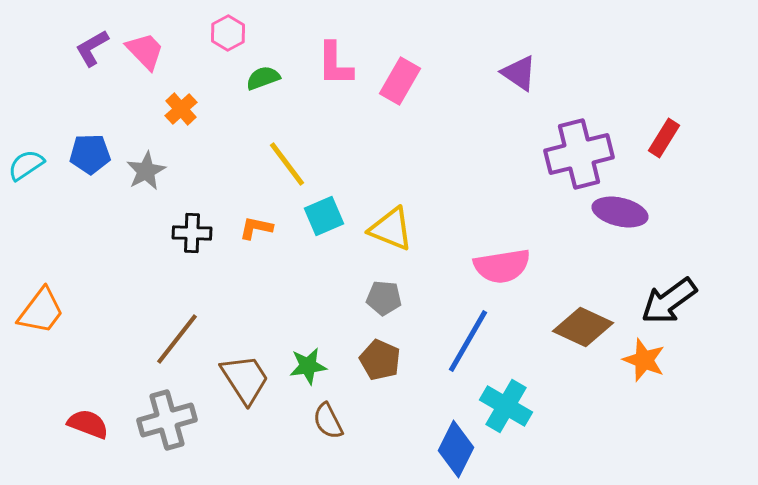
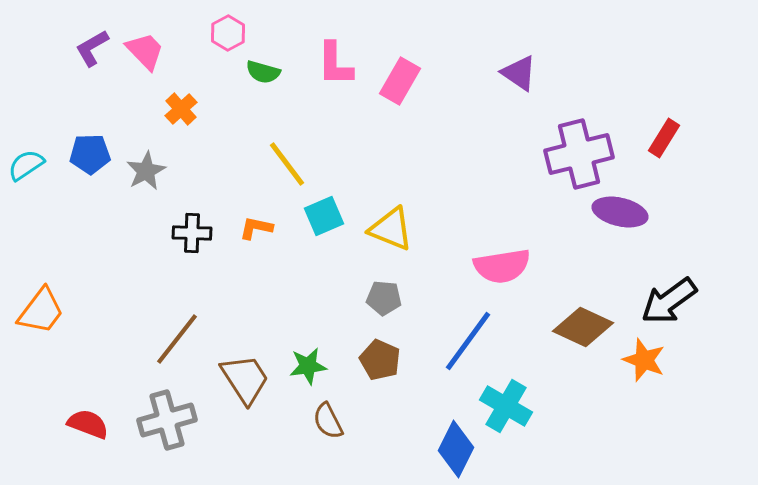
green semicircle: moved 6 px up; rotated 144 degrees counterclockwise
blue line: rotated 6 degrees clockwise
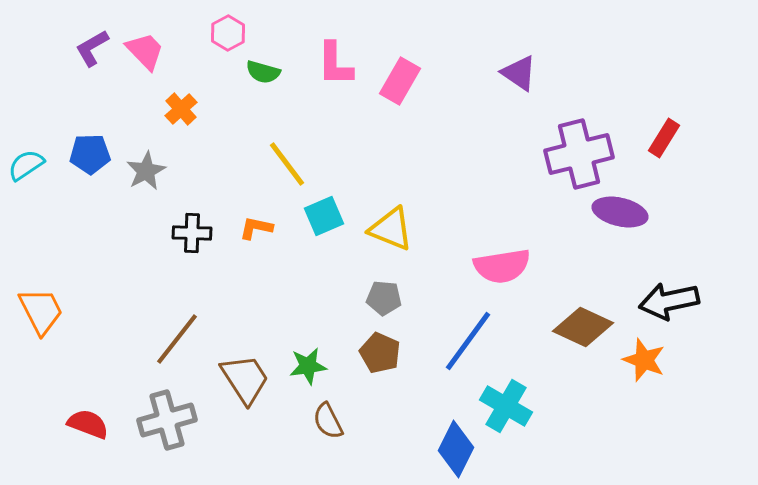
black arrow: rotated 24 degrees clockwise
orange trapezoid: rotated 64 degrees counterclockwise
brown pentagon: moved 7 px up
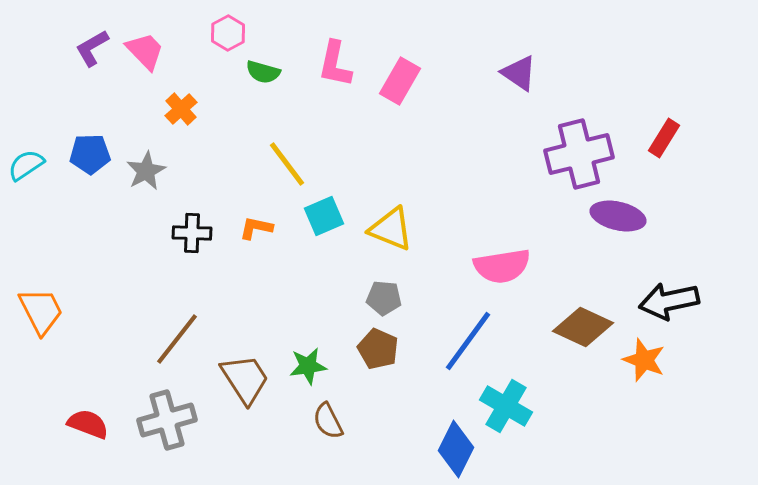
pink L-shape: rotated 12 degrees clockwise
purple ellipse: moved 2 px left, 4 px down
brown pentagon: moved 2 px left, 4 px up
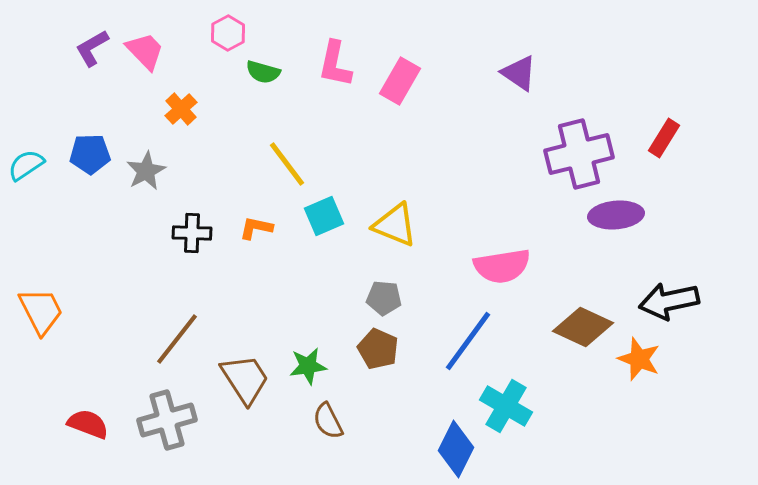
purple ellipse: moved 2 px left, 1 px up; rotated 18 degrees counterclockwise
yellow triangle: moved 4 px right, 4 px up
orange star: moved 5 px left, 1 px up
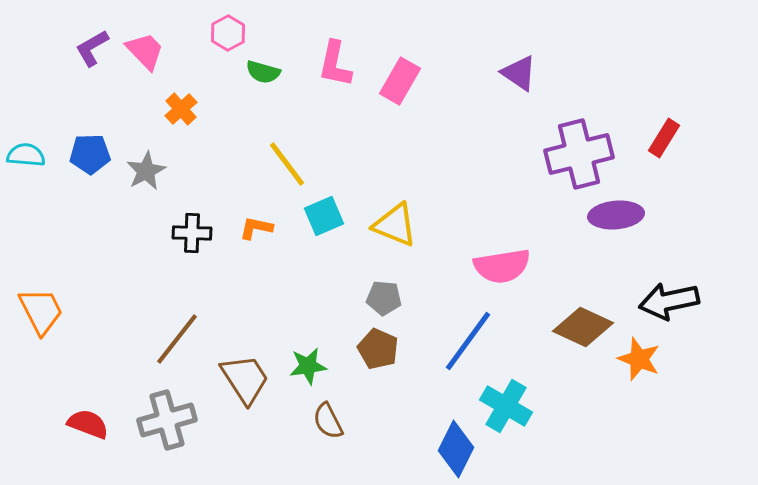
cyan semicircle: moved 10 px up; rotated 39 degrees clockwise
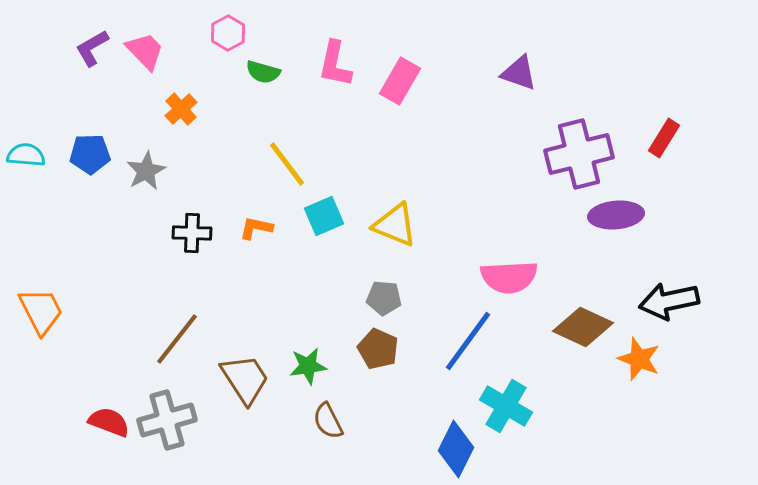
purple triangle: rotated 15 degrees counterclockwise
pink semicircle: moved 7 px right, 11 px down; rotated 6 degrees clockwise
red semicircle: moved 21 px right, 2 px up
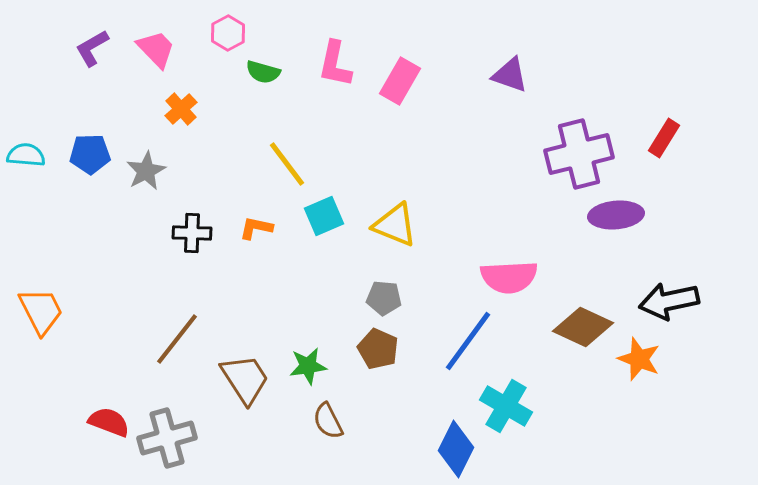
pink trapezoid: moved 11 px right, 2 px up
purple triangle: moved 9 px left, 2 px down
gray cross: moved 18 px down
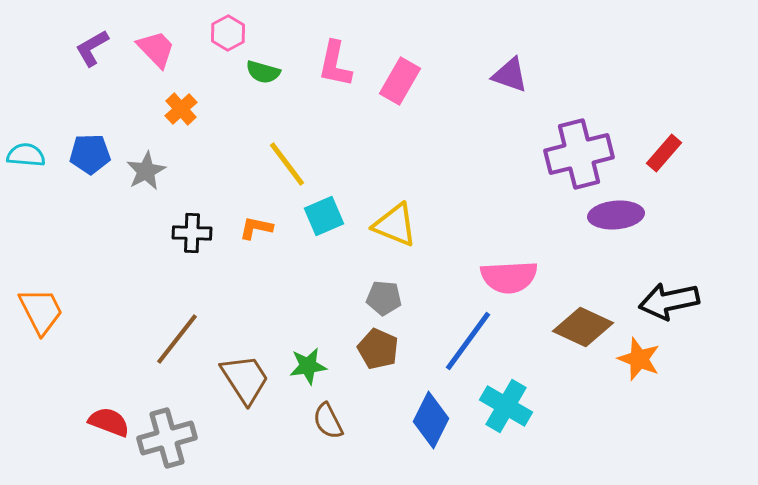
red rectangle: moved 15 px down; rotated 9 degrees clockwise
blue diamond: moved 25 px left, 29 px up
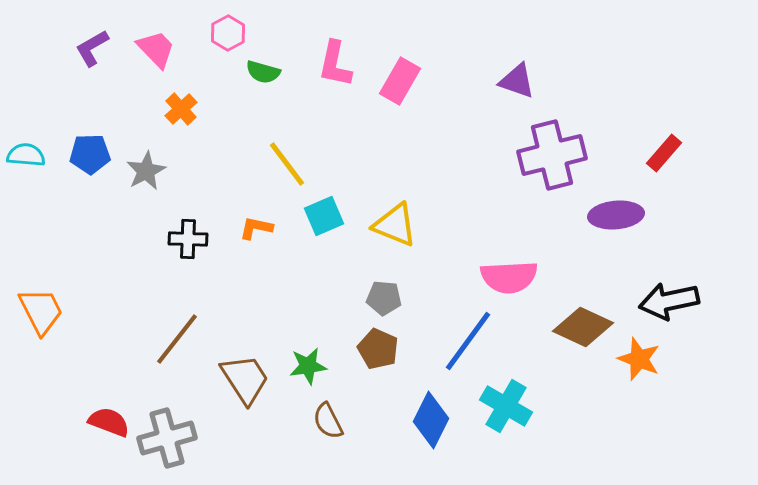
purple triangle: moved 7 px right, 6 px down
purple cross: moved 27 px left, 1 px down
black cross: moved 4 px left, 6 px down
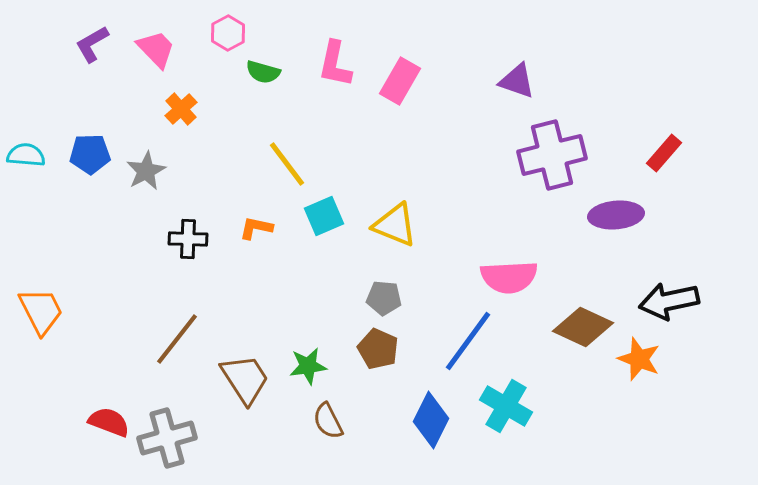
purple L-shape: moved 4 px up
